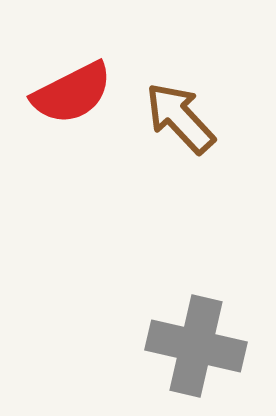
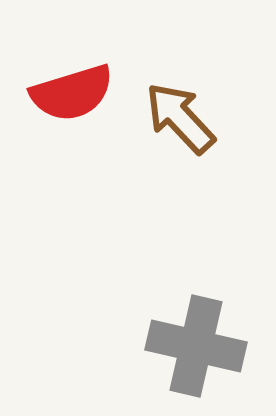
red semicircle: rotated 10 degrees clockwise
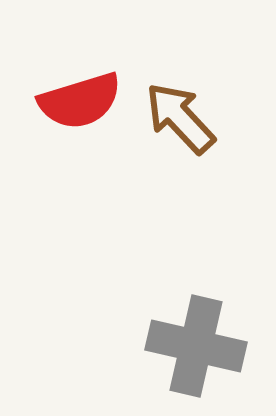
red semicircle: moved 8 px right, 8 px down
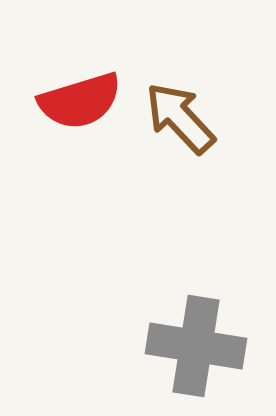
gray cross: rotated 4 degrees counterclockwise
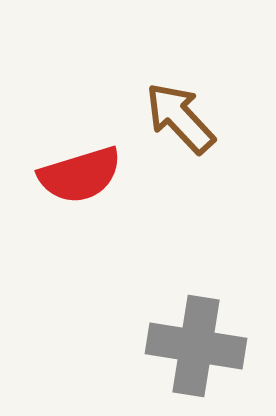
red semicircle: moved 74 px down
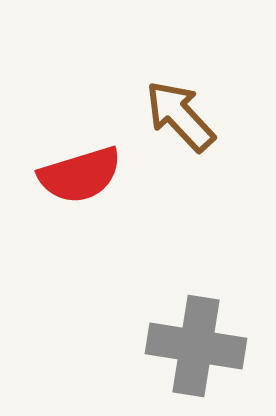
brown arrow: moved 2 px up
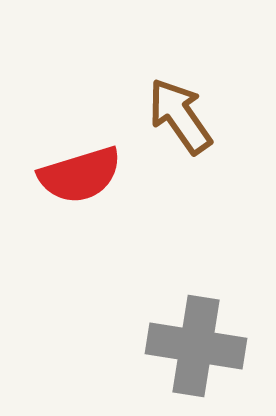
brown arrow: rotated 8 degrees clockwise
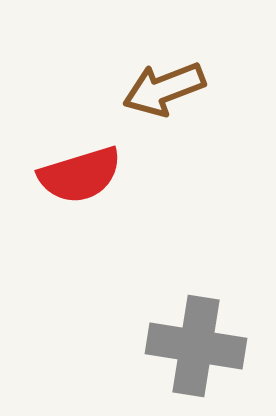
brown arrow: moved 16 px left, 27 px up; rotated 76 degrees counterclockwise
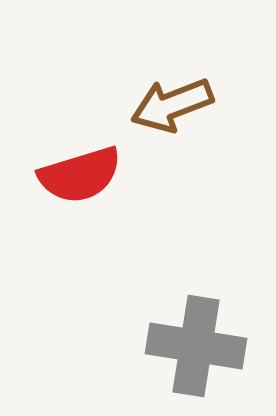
brown arrow: moved 8 px right, 16 px down
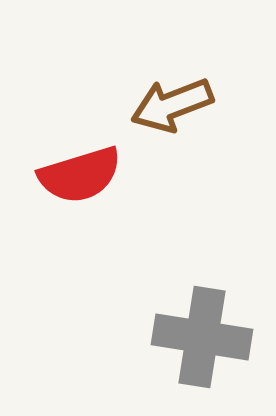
gray cross: moved 6 px right, 9 px up
